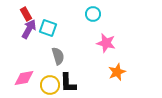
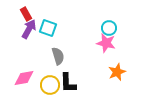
cyan circle: moved 16 px right, 14 px down
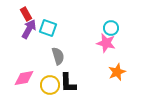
cyan circle: moved 2 px right
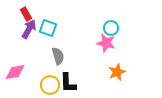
pink diamond: moved 9 px left, 6 px up
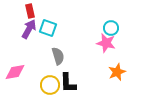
red rectangle: moved 4 px right, 3 px up; rotated 16 degrees clockwise
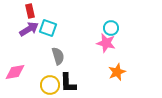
purple arrow: rotated 30 degrees clockwise
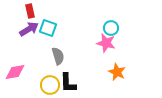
orange star: rotated 24 degrees counterclockwise
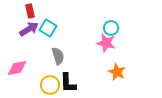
cyan square: rotated 12 degrees clockwise
pink diamond: moved 2 px right, 4 px up
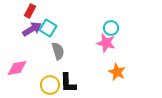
red rectangle: rotated 40 degrees clockwise
purple arrow: moved 3 px right
gray semicircle: moved 5 px up
